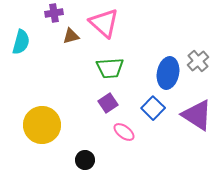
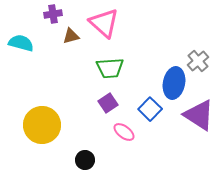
purple cross: moved 1 px left, 1 px down
cyan semicircle: moved 1 px down; rotated 90 degrees counterclockwise
blue ellipse: moved 6 px right, 10 px down
blue square: moved 3 px left, 1 px down
purple triangle: moved 2 px right
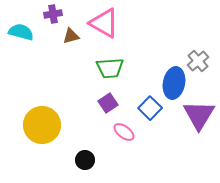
pink triangle: rotated 12 degrees counterclockwise
cyan semicircle: moved 11 px up
blue square: moved 1 px up
purple triangle: rotated 28 degrees clockwise
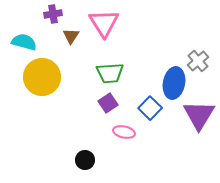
pink triangle: rotated 28 degrees clockwise
cyan semicircle: moved 3 px right, 10 px down
brown triangle: rotated 42 degrees counterclockwise
green trapezoid: moved 5 px down
yellow circle: moved 48 px up
pink ellipse: rotated 25 degrees counterclockwise
